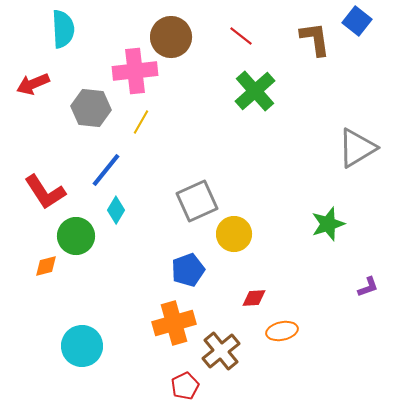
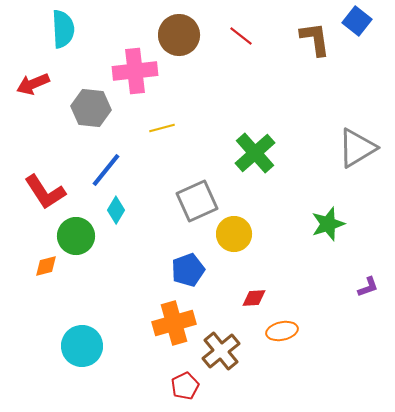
brown circle: moved 8 px right, 2 px up
green cross: moved 62 px down
yellow line: moved 21 px right, 6 px down; rotated 45 degrees clockwise
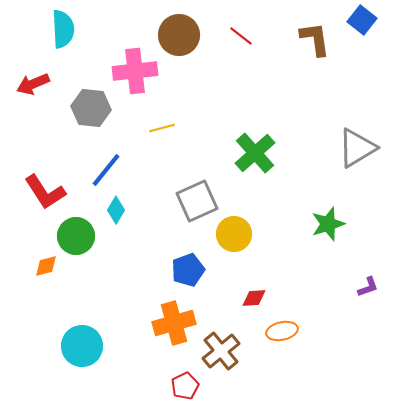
blue square: moved 5 px right, 1 px up
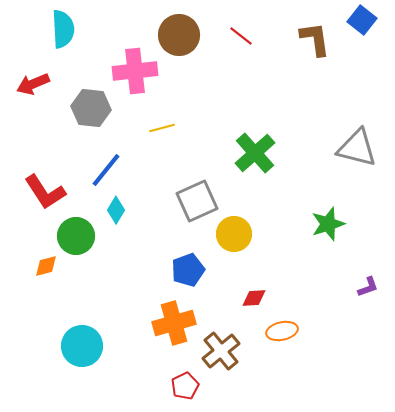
gray triangle: rotated 45 degrees clockwise
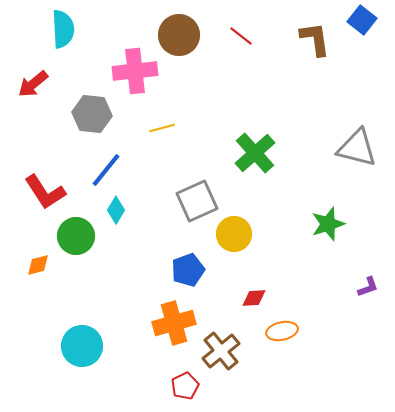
red arrow: rotated 16 degrees counterclockwise
gray hexagon: moved 1 px right, 6 px down
orange diamond: moved 8 px left, 1 px up
